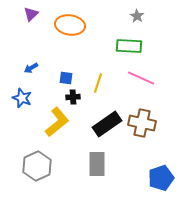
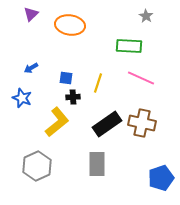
gray star: moved 9 px right
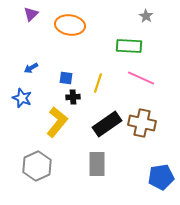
yellow L-shape: rotated 12 degrees counterclockwise
blue pentagon: moved 1 px up; rotated 10 degrees clockwise
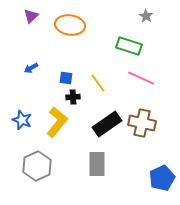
purple triangle: moved 2 px down
green rectangle: rotated 15 degrees clockwise
yellow line: rotated 54 degrees counterclockwise
blue star: moved 22 px down
blue pentagon: moved 1 px right, 1 px down; rotated 15 degrees counterclockwise
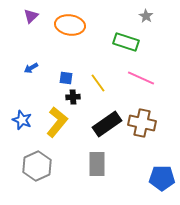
green rectangle: moved 3 px left, 4 px up
blue pentagon: rotated 25 degrees clockwise
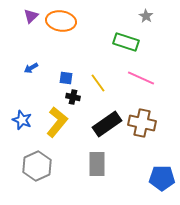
orange ellipse: moved 9 px left, 4 px up
black cross: rotated 16 degrees clockwise
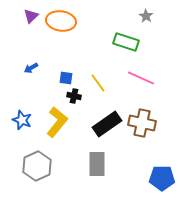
black cross: moved 1 px right, 1 px up
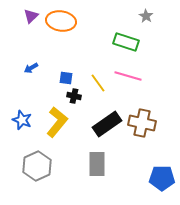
pink line: moved 13 px left, 2 px up; rotated 8 degrees counterclockwise
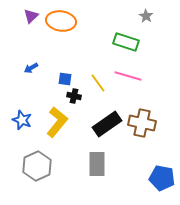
blue square: moved 1 px left, 1 px down
blue pentagon: rotated 10 degrees clockwise
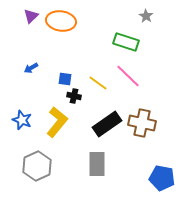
pink line: rotated 28 degrees clockwise
yellow line: rotated 18 degrees counterclockwise
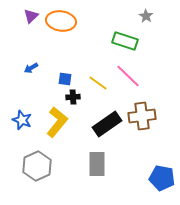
green rectangle: moved 1 px left, 1 px up
black cross: moved 1 px left, 1 px down; rotated 16 degrees counterclockwise
brown cross: moved 7 px up; rotated 20 degrees counterclockwise
